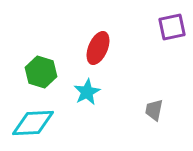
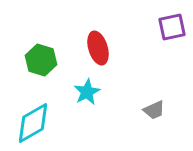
red ellipse: rotated 40 degrees counterclockwise
green hexagon: moved 12 px up
gray trapezoid: rotated 125 degrees counterclockwise
cyan diamond: rotated 27 degrees counterclockwise
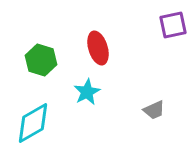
purple square: moved 1 px right, 2 px up
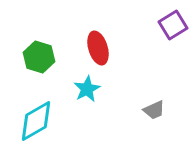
purple square: rotated 20 degrees counterclockwise
green hexagon: moved 2 px left, 3 px up
cyan star: moved 3 px up
cyan diamond: moved 3 px right, 2 px up
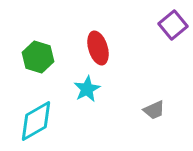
purple square: rotated 8 degrees counterclockwise
green hexagon: moved 1 px left
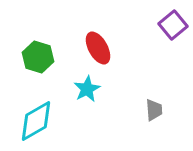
red ellipse: rotated 12 degrees counterclockwise
gray trapezoid: rotated 70 degrees counterclockwise
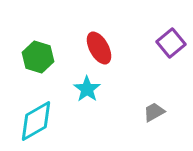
purple square: moved 2 px left, 18 px down
red ellipse: moved 1 px right
cyan star: rotated 8 degrees counterclockwise
gray trapezoid: moved 2 px down; rotated 115 degrees counterclockwise
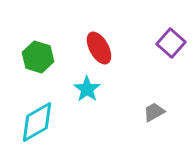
purple square: rotated 8 degrees counterclockwise
cyan diamond: moved 1 px right, 1 px down
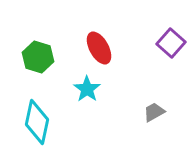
cyan diamond: rotated 48 degrees counterclockwise
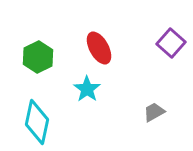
green hexagon: rotated 16 degrees clockwise
